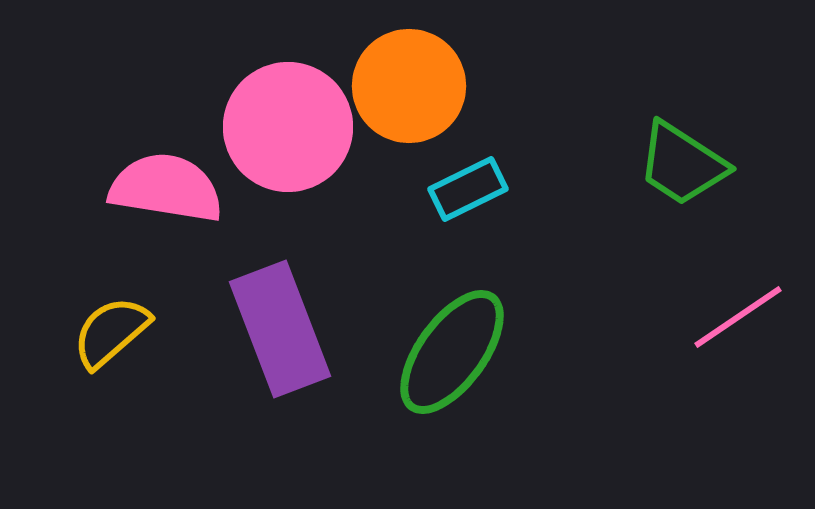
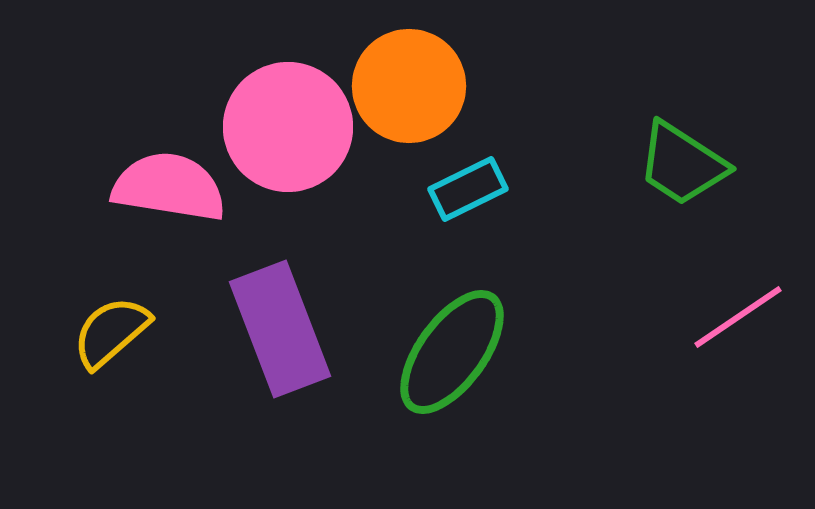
pink semicircle: moved 3 px right, 1 px up
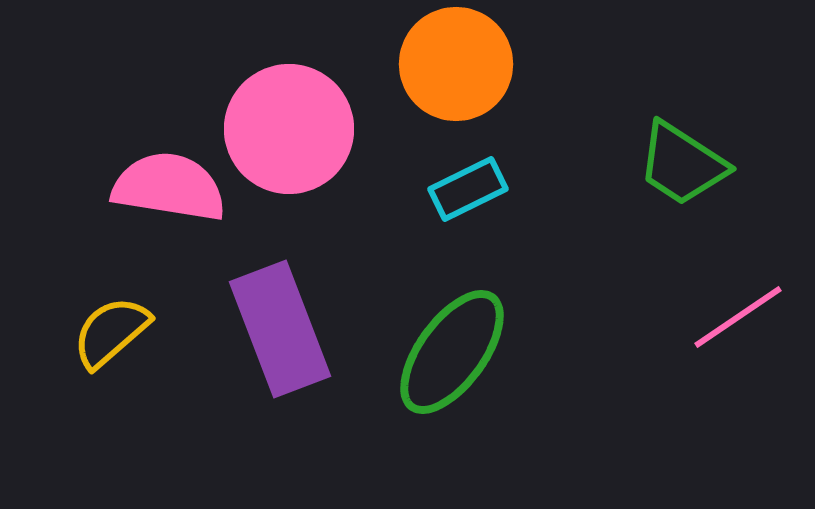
orange circle: moved 47 px right, 22 px up
pink circle: moved 1 px right, 2 px down
